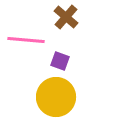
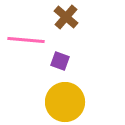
yellow circle: moved 9 px right, 5 px down
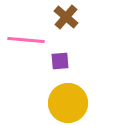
purple square: rotated 24 degrees counterclockwise
yellow circle: moved 3 px right, 1 px down
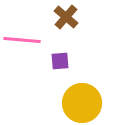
pink line: moved 4 px left
yellow circle: moved 14 px right
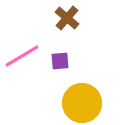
brown cross: moved 1 px right, 1 px down
pink line: moved 16 px down; rotated 36 degrees counterclockwise
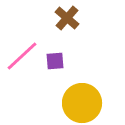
pink line: rotated 12 degrees counterclockwise
purple square: moved 5 px left
